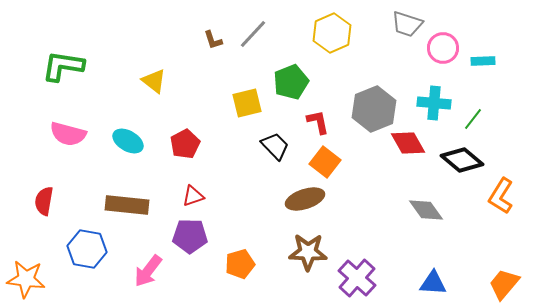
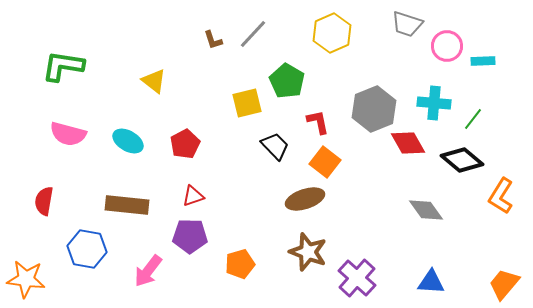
pink circle: moved 4 px right, 2 px up
green pentagon: moved 4 px left, 1 px up; rotated 20 degrees counterclockwise
brown star: rotated 18 degrees clockwise
blue triangle: moved 2 px left, 1 px up
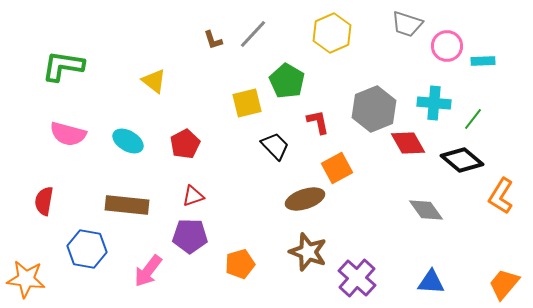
orange square: moved 12 px right, 6 px down; rotated 24 degrees clockwise
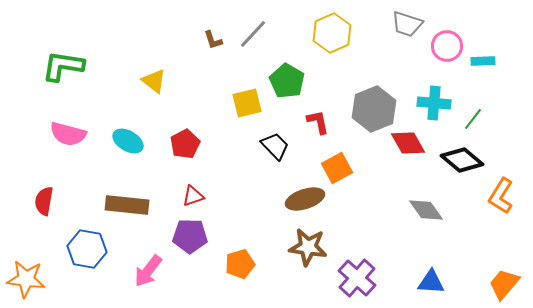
brown star: moved 5 px up; rotated 12 degrees counterclockwise
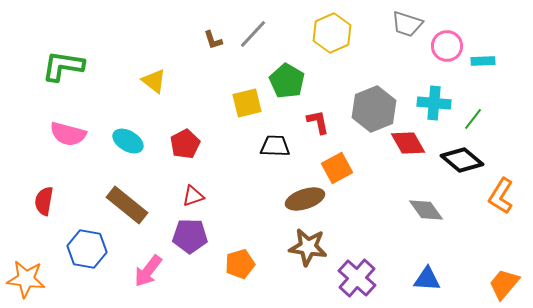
black trapezoid: rotated 44 degrees counterclockwise
brown rectangle: rotated 33 degrees clockwise
blue triangle: moved 4 px left, 3 px up
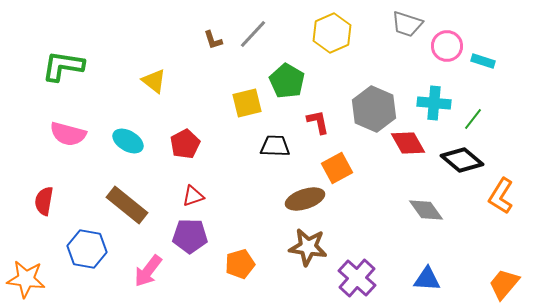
cyan rectangle: rotated 20 degrees clockwise
gray hexagon: rotated 15 degrees counterclockwise
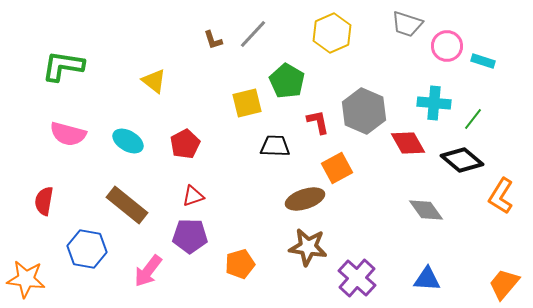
gray hexagon: moved 10 px left, 2 px down
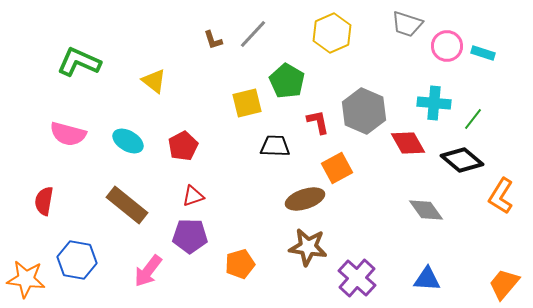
cyan rectangle: moved 8 px up
green L-shape: moved 16 px right, 4 px up; rotated 15 degrees clockwise
red pentagon: moved 2 px left, 2 px down
blue hexagon: moved 10 px left, 11 px down
